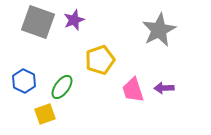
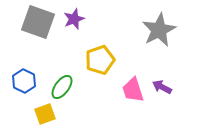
purple star: moved 1 px up
purple arrow: moved 2 px left, 1 px up; rotated 30 degrees clockwise
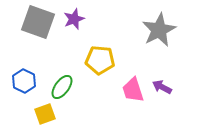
yellow pentagon: rotated 24 degrees clockwise
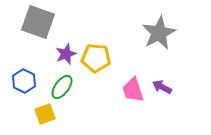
purple star: moved 8 px left, 35 px down
gray star: moved 3 px down
yellow pentagon: moved 4 px left, 2 px up
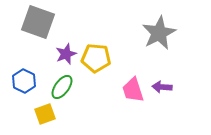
purple arrow: rotated 24 degrees counterclockwise
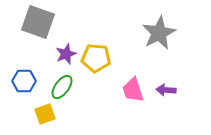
blue hexagon: rotated 25 degrees counterclockwise
purple arrow: moved 4 px right, 3 px down
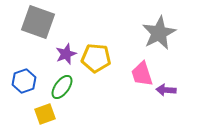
blue hexagon: rotated 20 degrees counterclockwise
pink trapezoid: moved 9 px right, 16 px up
